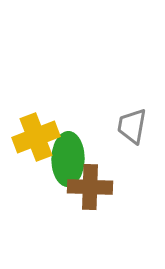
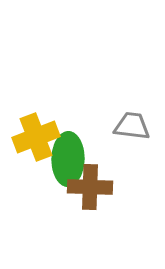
gray trapezoid: rotated 87 degrees clockwise
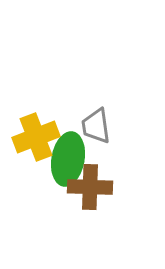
gray trapezoid: moved 36 px left; rotated 105 degrees counterclockwise
green ellipse: rotated 9 degrees clockwise
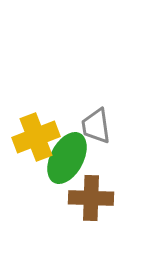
green ellipse: moved 1 px left, 1 px up; rotated 18 degrees clockwise
brown cross: moved 1 px right, 11 px down
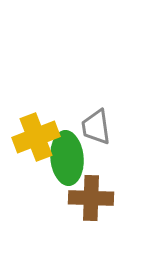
gray trapezoid: moved 1 px down
green ellipse: rotated 33 degrees counterclockwise
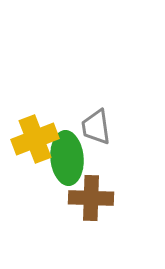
yellow cross: moved 1 px left, 2 px down
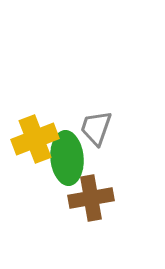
gray trapezoid: moved 1 px down; rotated 27 degrees clockwise
brown cross: rotated 12 degrees counterclockwise
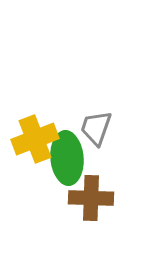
brown cross: rotated 12 degrees clockwise
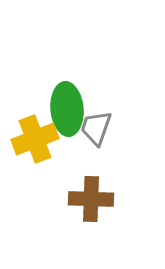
green ellipse: moved 49 px up
brown cross: moved 1 px down
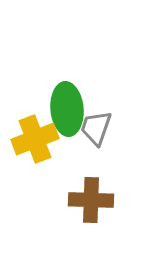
brown cross: moved 1 px down
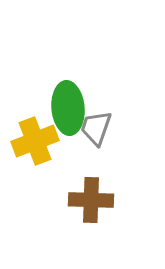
green ellipse: moved 1 px right, 1 px up
yellow cross: moved 2 px down
